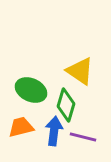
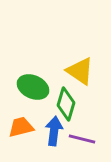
green ellipse: moved 2 px right, 3 px up
green diamond: moved 1 px up
purple line: moved 1 px left, 2 px down
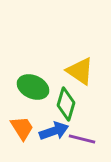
orange trapezoid: moved 1 px right, 1 px down; rotated 72 degrees clockwise
blue arrow: rotated 64 degrees clockwise
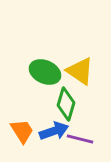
green ellipse: moved 12 px right, 15 px up
orange trapezoid: moved 3 px down
purple line: moved 2 px left
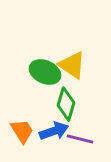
yellow triangle: moved 8 px left, 6 px up
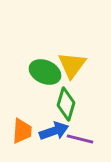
yellow triangle: rotated 32 degrees clockwise
orange trapezoid: rotated 36 degrees clockwise
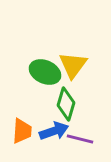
yellow triangle: moved 1 px right
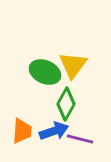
green diamond: rotated 12 degrees clockwise
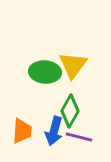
green ellipse: rotated 20 degrees counterclockwise
green diamond: moved 4 px right, 7 px down
blue arrow: rotated 124 degrees clockwise
purple line: moved 1 px left, 2 px up
